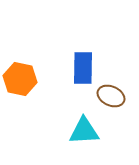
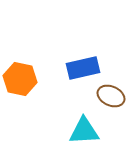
blue rectangle: rotated 76 degrees clockwise
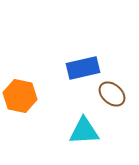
orange hexagon: moved 17 px down
brown ellipse: moved 1 px right, 2 px up; rotated 16 degrees clockwise
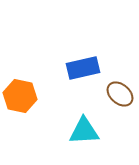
brown ellipse: moved 8 px right
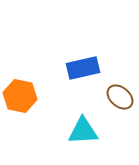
brown ellipse: moved 3 px down
cyan triangle: moved 1 px left
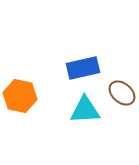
brown ellipse: moved 2 px right, 4 px up
cyan triangle: moved 2 px right, 21 px up
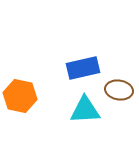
brown ellipse: moved 3 px left, 3 px up; rotated 32 degrees counterclockwise
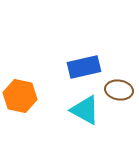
blue rectangle: moved 1 px right, 1 px up
cyan triangle: rotated 32 degrees clockwise
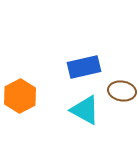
brown ellipse: moved 3 px right, 1 px down
orange hexagon: rotated 20 degrees clockwise
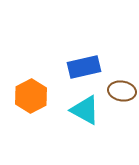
orange hexagon: moved 11 px right
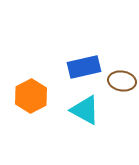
brown ellipse: moved 10 px up
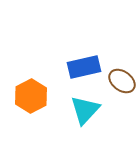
brown ellipse: rotated 28 degrees clockwise
cyan triangle: rotated 44 degrees clockwise
